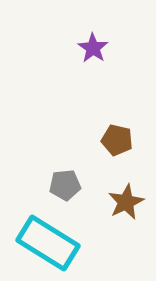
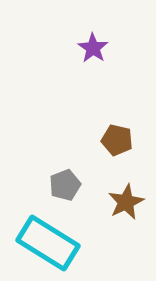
gray pentagon: rotated 16 degrees counterclockwise
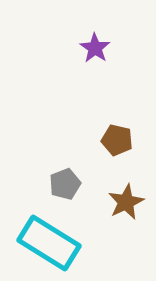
purple star: moved 2 px right
gray pentagon: moved 1 px up
cyan rectangle: moved 1 px right
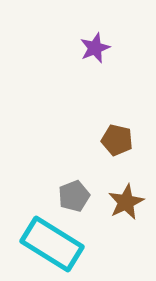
purple star: rotated 16 degrees clockwise
gray pentagon: moved 9 px right, 12 px down
cyan rectangle: moved 3 px right, 1 px down
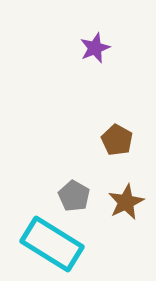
brown pentagon: rotated 16 degrees clockwise
gray pentagon: rotated 20 degrees counterclockwise
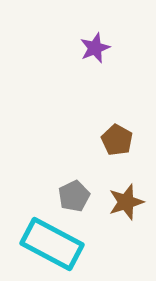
gray pentagon: rotated 16 degrees clockwise
brown star: rotated 9 degrees clockwise
cyan rectangle: rotated 4 degrees counterclockwise
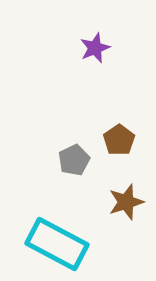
brown pentagon: moved 2 px right; rotated 8 degrees clockwise
gray pentagon: moved 36 px up
cyan rectangle: moved 5 px right
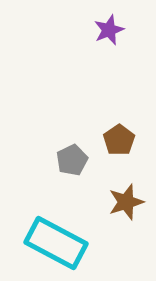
purple star: moved 14 px right, 18 px up
gray pentagon: moved 2 px left
cyan rectangle: moved 1 px left, 1 px up
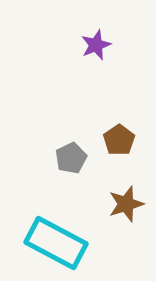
purple star: moved 13 px left, 15 px down
gray pentagon: moved 1 px left, 2 px up
brown star: moved 2 px down
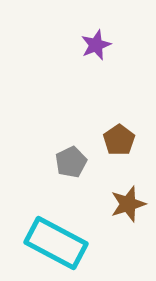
gray pentagon: moved 4 px down
brown star: moved 2 px right
